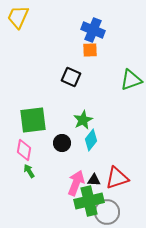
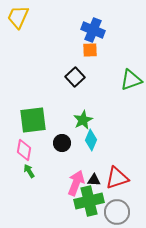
black square: moved 4 px right; rotated 24 degrees clockwise
cyan diamond: rotated 15 degrees counterclockwise
gray circle: moved 10 px right
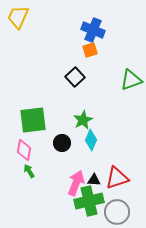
orange square: rotated 14 degrees counterclockwise
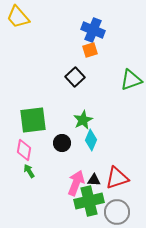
yellow trapezoid: rotated 65 degrees counterclockwise
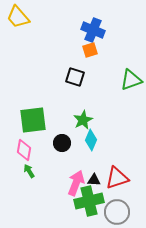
black square: rotated 30 degrees counterclockwise
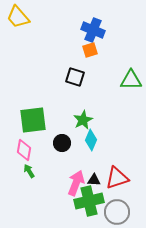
green triangle: rotated 20 degrees clockwise
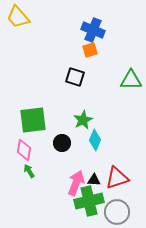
cyan diamond: moved 4 px right
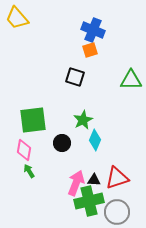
yellow trapezoid: moved 1 px left, 1 px down
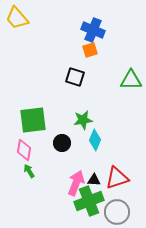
green star: rotated 18 degrees clockwise
green cross: rotated 8 degrees counterclockwise
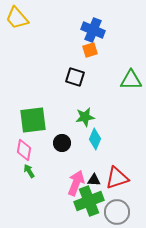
green star: moved 2 px right, 3 px up
cyan diamond: moved 1 px up
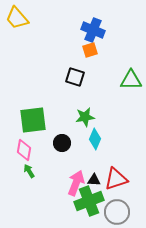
red triangle: moved 1 px left, 1 px down
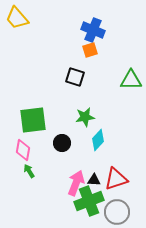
cyan diamond: moved 3 px right, 1 px down; rotated 20 degrees clockwise
pink diamond: moved 1 px left
